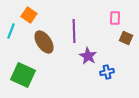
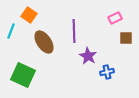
pink rectangle: rotated 64 degrees clockwise
brown square: rotated 24 degrees counterclockwise
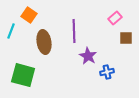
pink rectangle: rotated 16 degrees counterclockwise
brown ellipse: rotated 25 degrees clockwise
green square: rotated 10 degrees counterclockwise
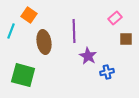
brown square: moved 1 px down
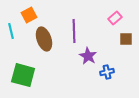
orange square: rotated 28 degrees clockwise
cyan line: rotated 35 degrees counterclockwise
brown ellipse: moved 3 px up; rotated 10 degrees counterclockwise
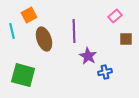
pink rectangle: moved 2 px up
cyan line: moved 1 px right
blue cross: moved 2 px left
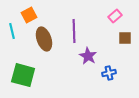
brown square: moved 1 px left, 1 px up
blue cross: moved 4 px right, 1 px down
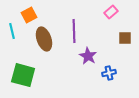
pink rectangle: moved 4 px left, 4 px up
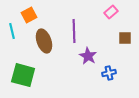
brown ellipse: moved 2 px down
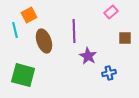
cyan line: moved 3 px right, 1 px up
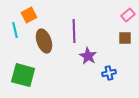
pink rectangle: moved 17 px right, 3 px down
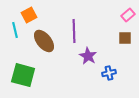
brown ellipse: rotated 20 degrees counterclockwise
